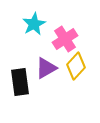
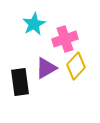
pink cross: rotated 15 degrees clockwise
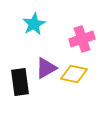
pink cross: moved 17 px right
yellow diamond: moved 2 px left, 8 px down; rotated 60 degrees clockwise
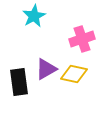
cyan star: moved 8 px up
purple triangle: moved 1 px down
black rectangle: moved 1 px left
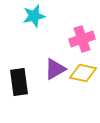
cyan star: rotated 15 degrees clockwise
purple triangle: moved 9 px right
yellow diamond: moved 9 px right, 1 px up
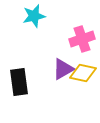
purple triangle: moved 8 px right
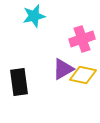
yellow diamond: moved 2 px down
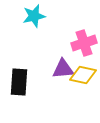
pink cross: moved 2 px right, 4 px down
purple triangle: rotated 25 degrees clockwise
black rectangle: rotated 12 degrees clockwise
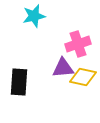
pink cross: moved 6 px left, 1 px down
purple triangle: moved 1 px up
yellow diamond: moved 2 px down
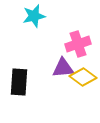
yellow diamond: rotated 24 degrees clockwise
